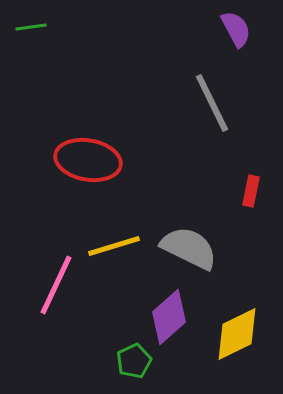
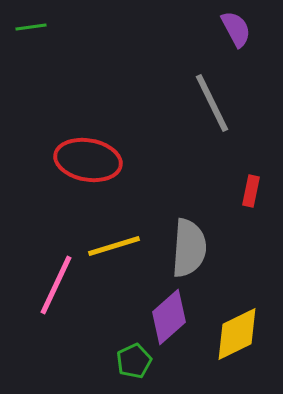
gray semicircle: rotated 68 degrees clockwise
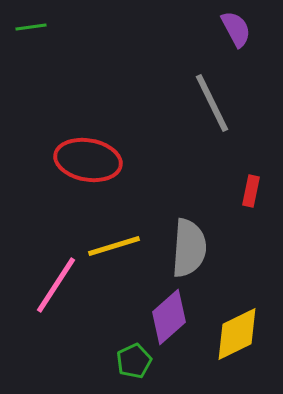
pink line: rotated 8 degrees clockwise
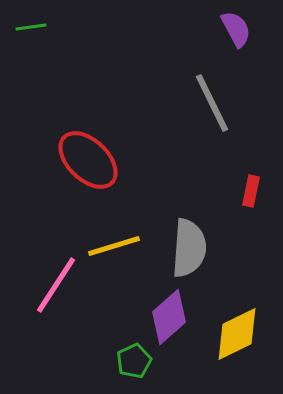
red ellipse: rotated 34 degrees clockwise
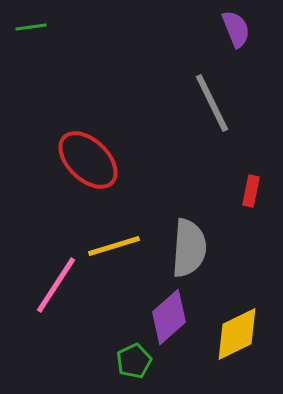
purple semicircle: rotated 6 degrees clockwise
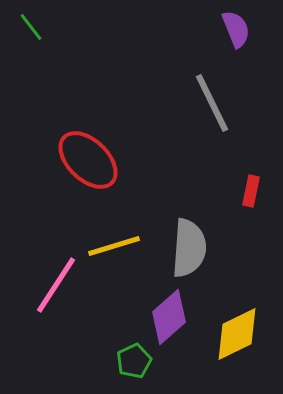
green line: rotated 60 degrees clockwise
